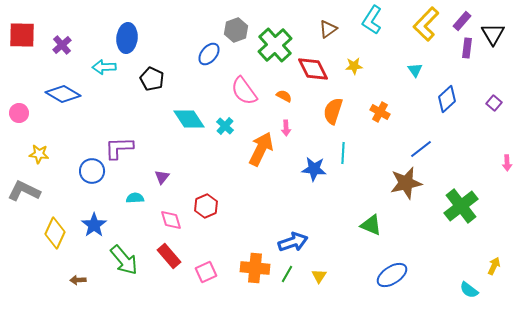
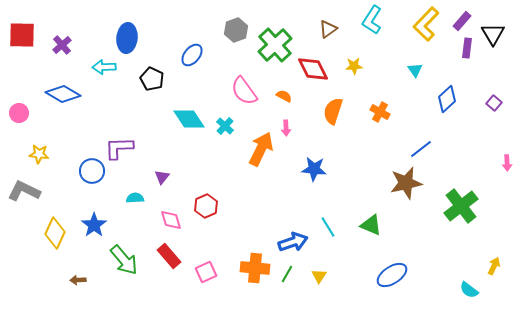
blue ellipse at (209, 54): moved 17 px left, 1 px down
cyan line at (343, 153): moved 15 px left, 74 px down; rotated 35 degrees counterclockwise
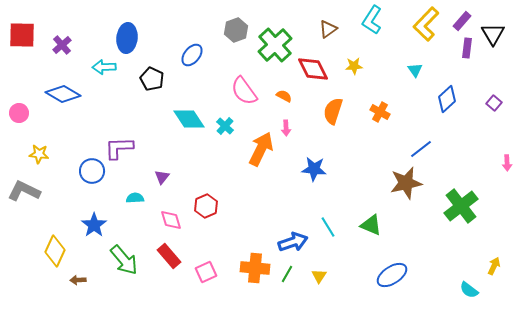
yellow diamond at (55, 233): moved 18 px down
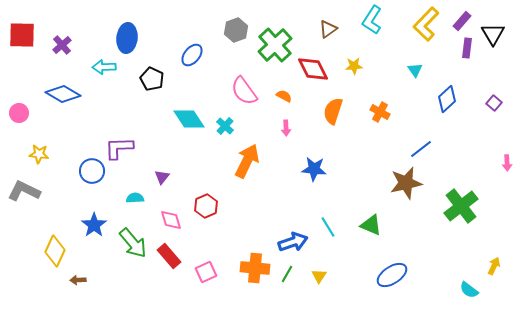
orange arrow at (261, 149): moved 14 px left, 12 px down
green arrow at (124, 260): moved 9 px right, 17 px up
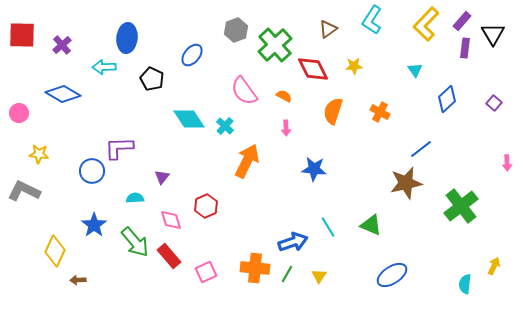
purple rectangle at (467, 48): moved 2 px left
green arrow at (133, 243): moved 2 px right, 1 px up
cyan semicircle at (469, 290): moved 4 px left, 6 px up; rotated 60 degrees clockwise
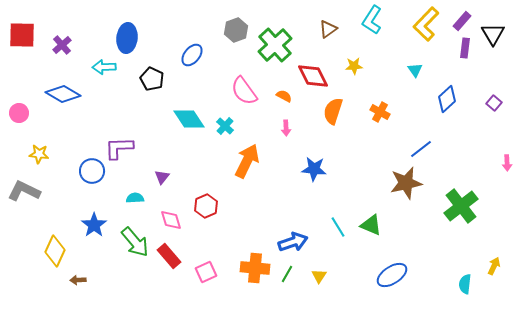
red diamond at (313, 69): moved 7 px down
cyan line at (328, 227): moved 10 px right
